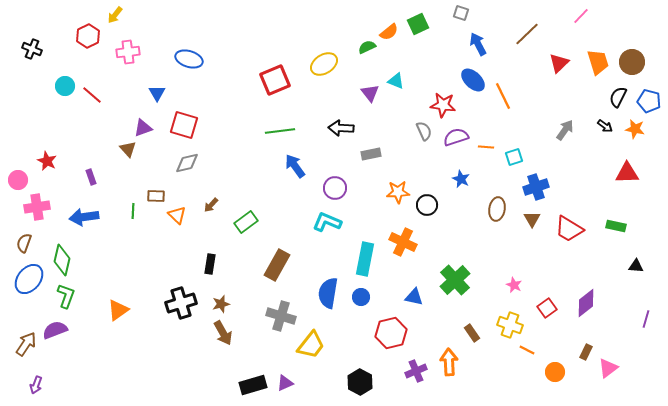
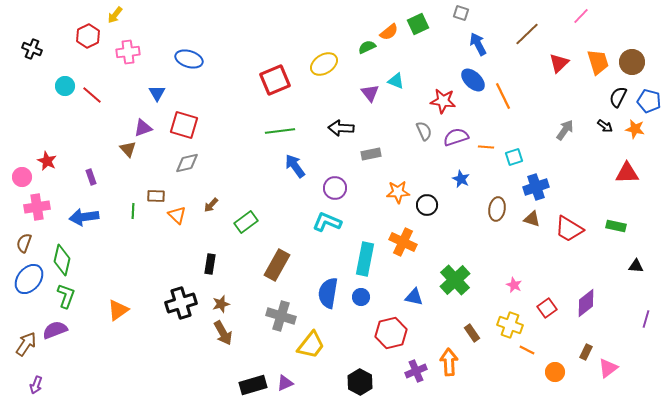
red star at (443, 105): moved 4 px up
pink circle at (18, 180): moved 4 px right, 3 px up
brown triangle at (532, 219): rotated 42 degrees counterclockwise
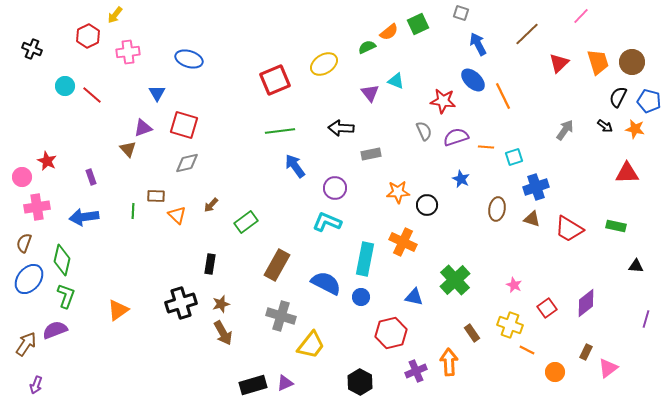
blue semicircle at (328, 293): moved 2 px left, 10 px up; rotated 108 degrees clockwise
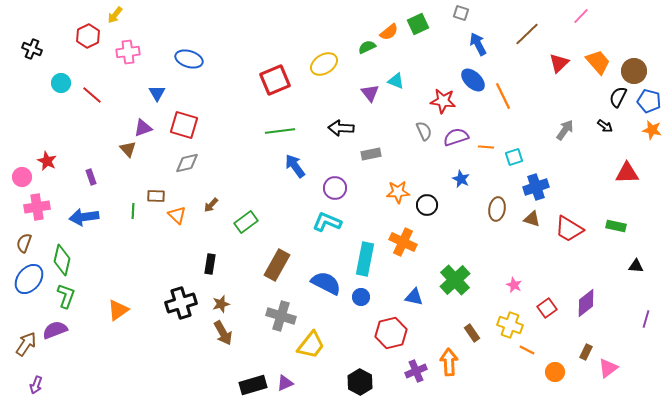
orange trapezoid at (598, 62): rotated 24 degrees counterclockwise
brown circle at (632, 62): moved 2 px right, 9 px down
cyan circle at (65, 86): moved 4 px left, 3 px up
orange star at (635, 129): moved 17 px right, 1 px down
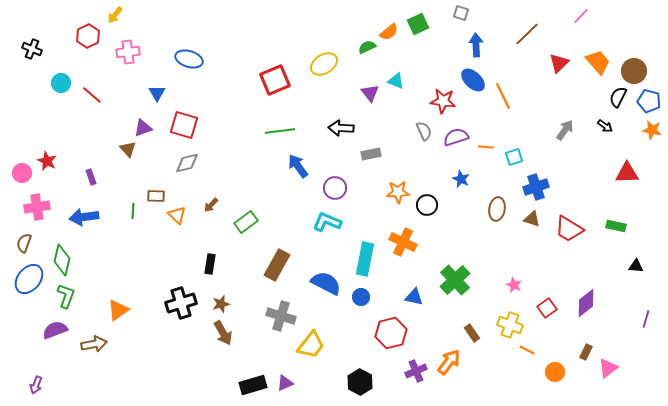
blue arrow at (478, 44): moved 2 px left, 1 px down; rotated 25 degrees clockwise
blue arrow at (295, 166): moved 3 px right
pink circle at (22, 177): moved 4 px up
brown arrow at (26, 344): moved 68 px right; rotated 45 degrees clockwise
orange arrow at (449, 362): rotated 40 degrees clockwise
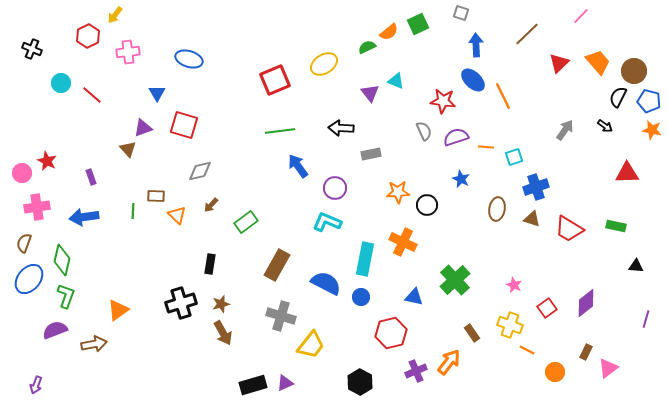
gray diamond at (187, 163): moved 13 px right, 8 px down
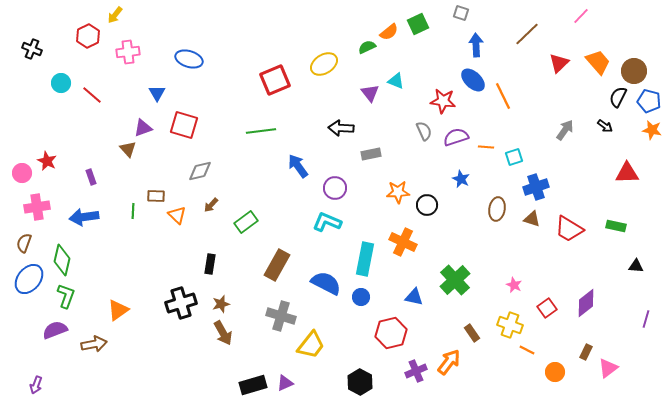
green line at (280, 131): moved 19 px left
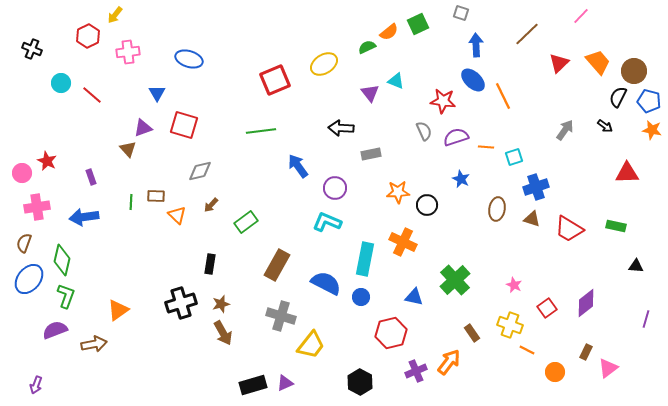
green line at (133, 211): moved 2 px left, 9 px up
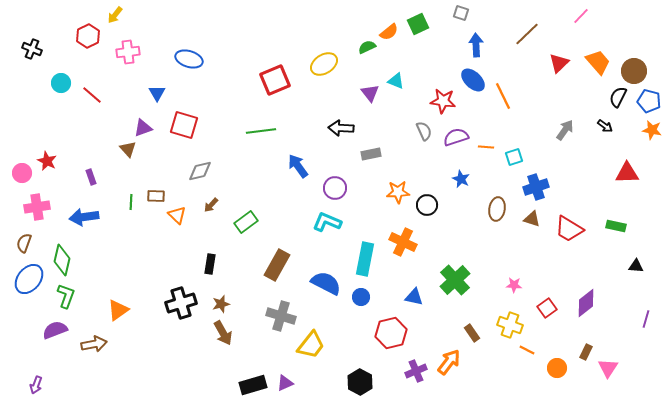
pink star at (514, 285): rotated 21 degrees counterclockwise
pink triangle at (608, 368): rotated 20 degrees counterclockwise
orange circle at (555, 372): moved 2 px right, 4 px up
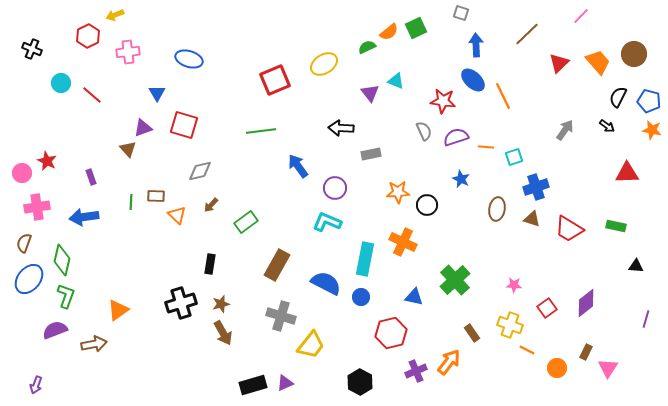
yellow arrow at (115, 15): rotated 30 degrees clockwise
green square at (418, 24): moved 2 px left, 4 px down
brown circle at (634, 71): moved 17 px up
black arrow at (605, 126): moved 2 px right
